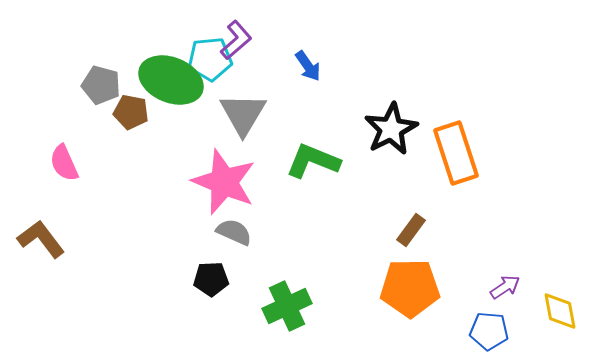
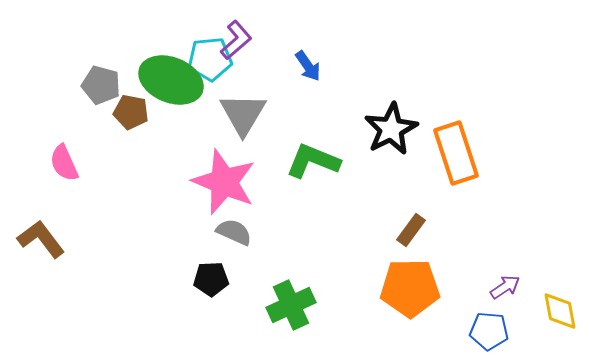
green cross: moved 4 px right, 1 px up
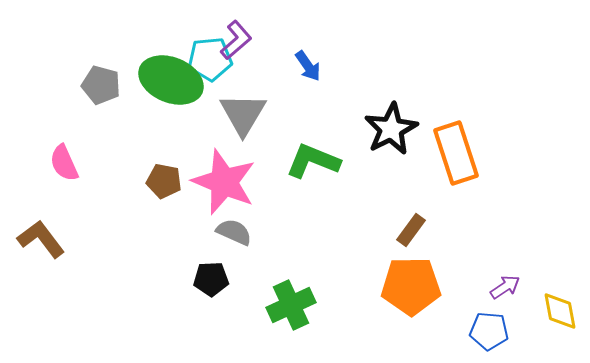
brown pentagon: moved 33 px right, 69 px down
orange pentagon: moved 1 px right, 2 px up
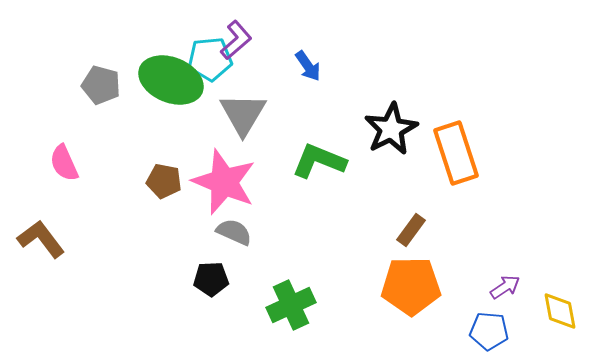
green L-shape: moved 6 px right
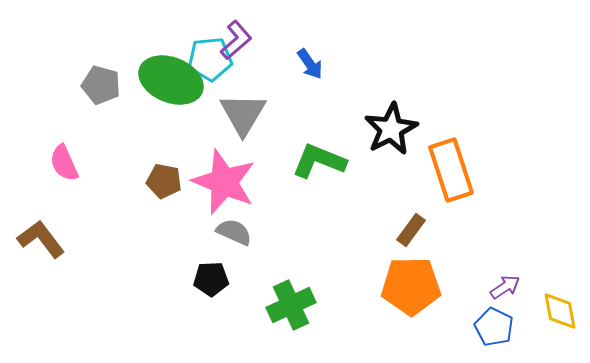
blue arrow: moved 2 px right, 2 px up
orange rectangle: moved 5 px left, 17 px down
blue pentagon: moved 5 px right, 4 px up; rotated 21 degrees clockwise
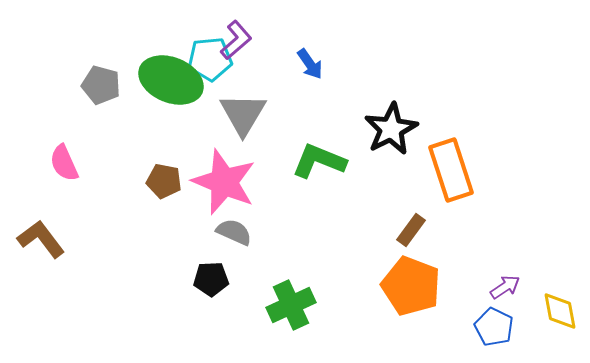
orange pentagon: rotated 22 degrees clockwise
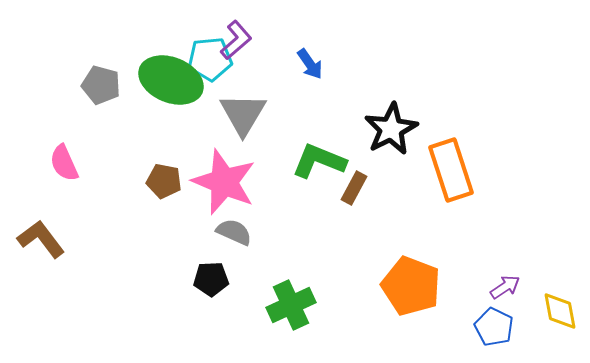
brown rectangle: moved 57 px left, 42 px up; rotated 8 degrees counterclockwise
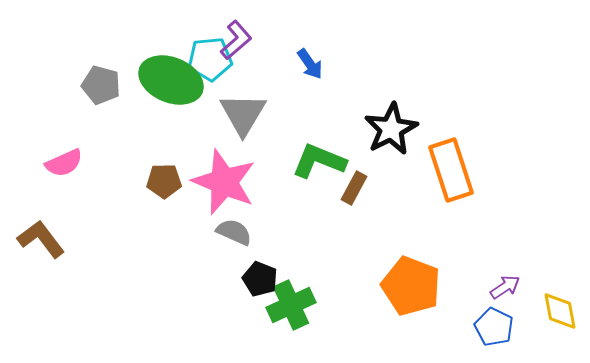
pink semicircle: rotated 90 degrees counterclockwise
brown pentagon: rotated 12 degrees counterclockwise
black pentagon: moved 49 px right; rotated 24 degrees clockwise
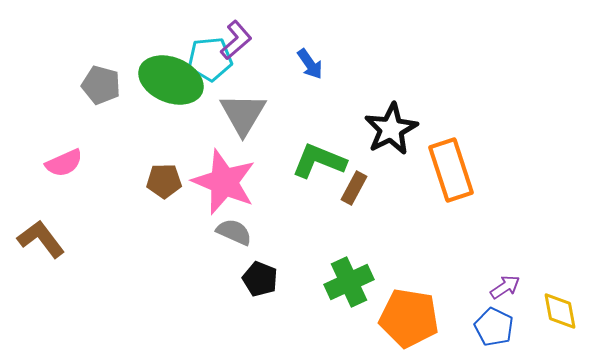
orange pentagon: moved 2 px left, 32 px down; rotated 12 degrees counterclockwise
green cross: moved 58 px right, 23 px up
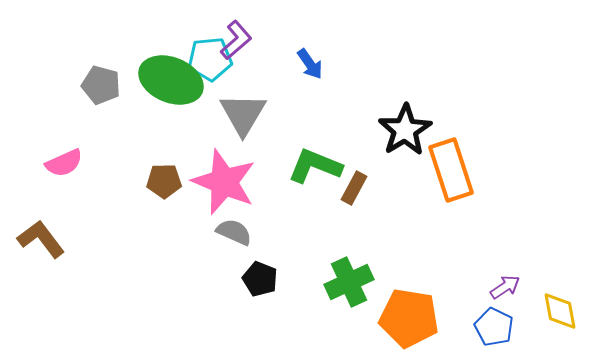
black star: moved 14 px right, 1 px down; rotated 4 degrees counterclockwise
green L-shape: moved 4 px left, 5 px down
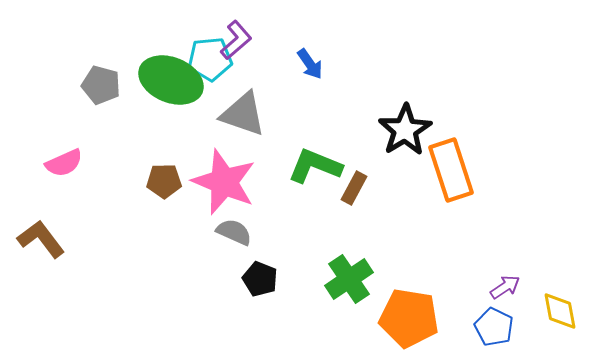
gray triangle: rotated 42 degrees counterclockwise
green cross: moved 3 px up; rotated 9 degrees counterclockwise
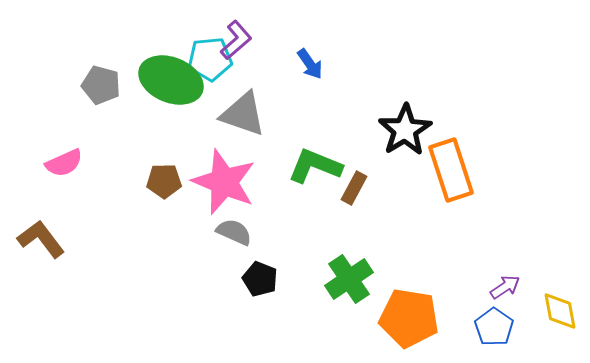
blue pentagon: rotated 9 degrees clockwise
